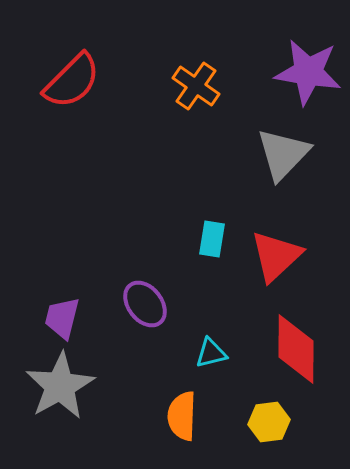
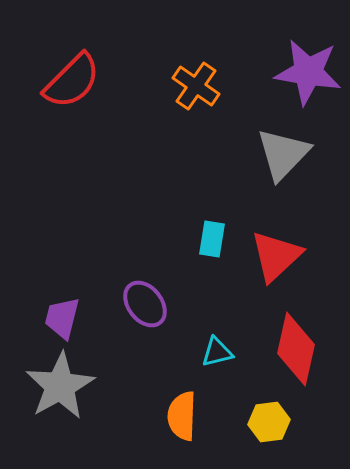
red diamond: rotated 12 degrees clockwise
cyan triangle: moved 6 px right, 1 px up
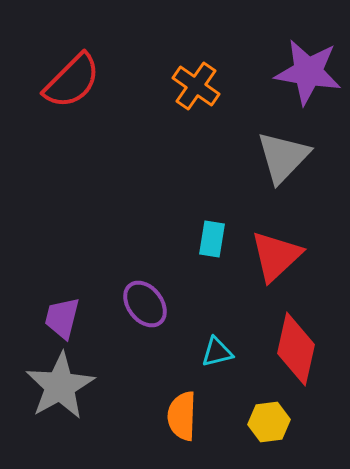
gray triangle: moved 3 px down
